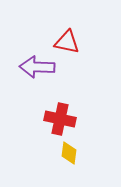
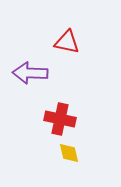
purple arrow: moved 7 px left, 6 px down
yellow diamond: rotated 20 degrees counterclockwise
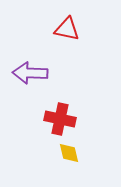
red triangle: moved 13 px up
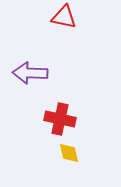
red triangle: moved 3 px left, 12 px up
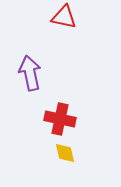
purple arrow: rotated 76 degrees clockwise
yellow diamond: moved 4 px left
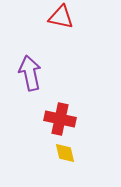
red triangle: moved 3 px left
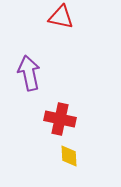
purple arrow: moved 1 px left
yellow diamond: moved 4 px right, 3 px down; rotated 10 degrees clockwise
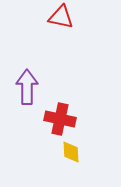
purple arrow: moved 2 px left, 14 px down; rotated 12 degrees clockwise
yellow diamond: moved 2 px right, 4 px up
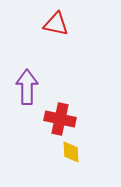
red triangle: moved 5 px left, 7 px down
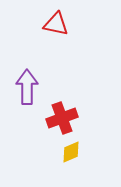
red cross: moved 2 px right, 1 px up; rotated 32 degrees counterclockwise
yellow diamond: rotated 70 degrees clockwise
